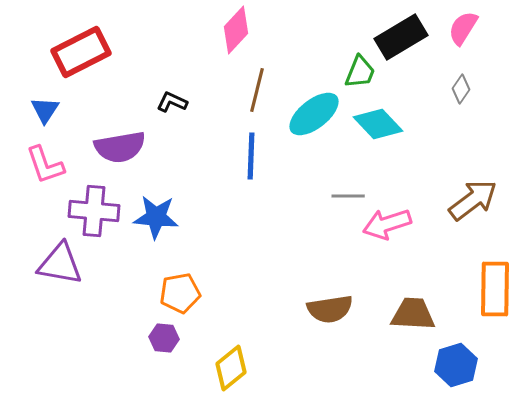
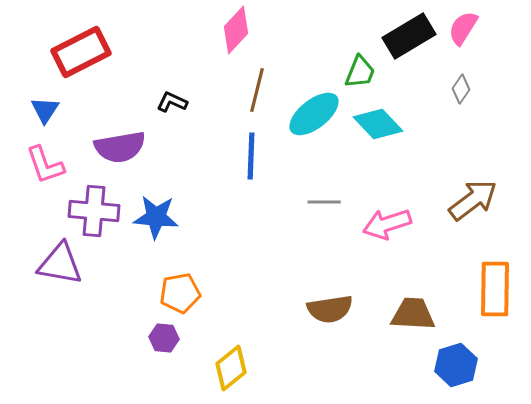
black rectangle: moved 8 px right, 1 px up
gray line: moved 24 px left, 6 px down
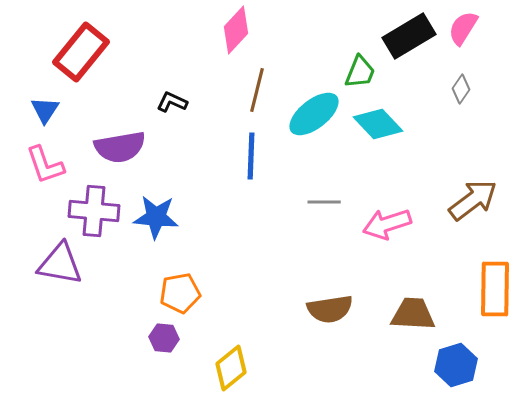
red rectangle: rotated 24 degrees counterclockwise
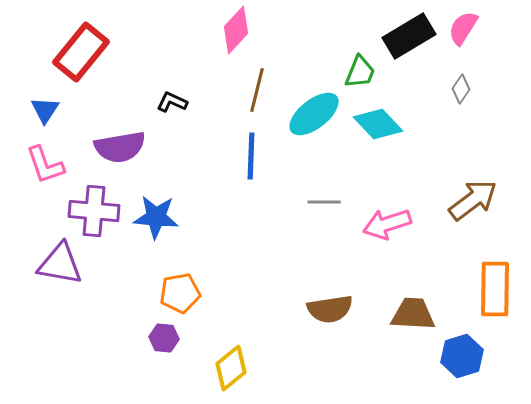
blue hexagon: moved 6 px right, 9 px up
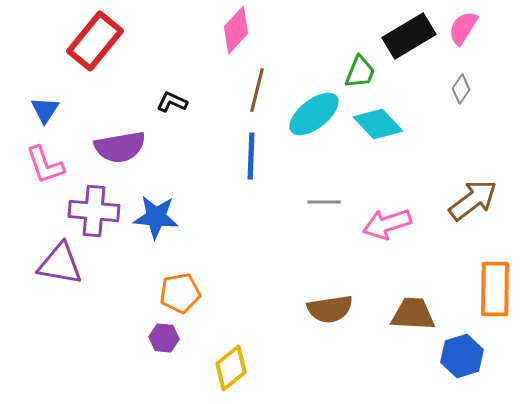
red rectangle: moved 14 px right, 11 px up
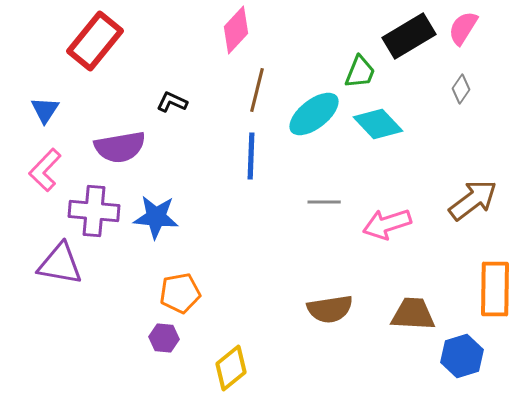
pink L-shape: moved 5 px down; rotated 63 degrees clockwise
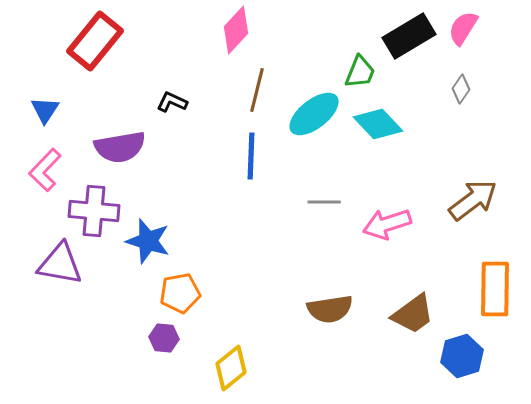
blue star: moved 8 px left, 24 px down; rotated 12 degrees clockwise
brown trapezoid: rotated 141 degrees clockwise
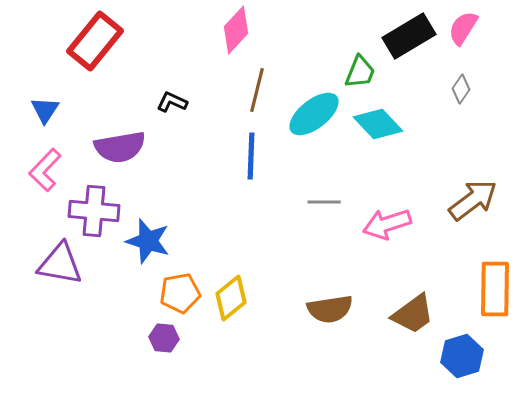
yellow diamond: moved 70 px up
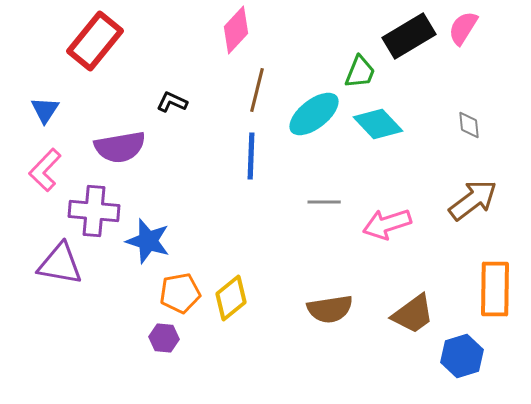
gray diamond: moved 8 px right, 36 px down; rotated 40 degrees counterclockwise
